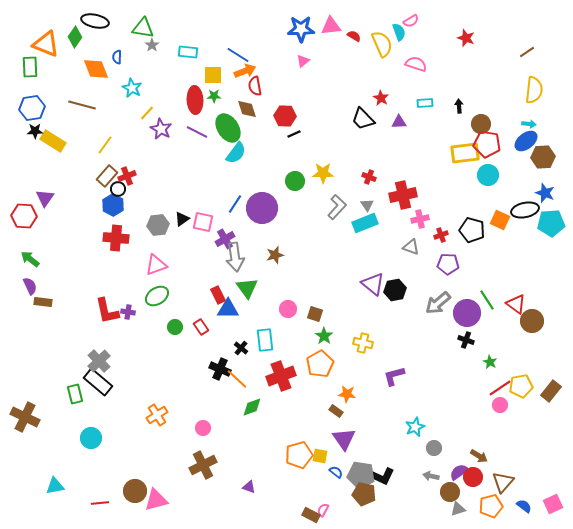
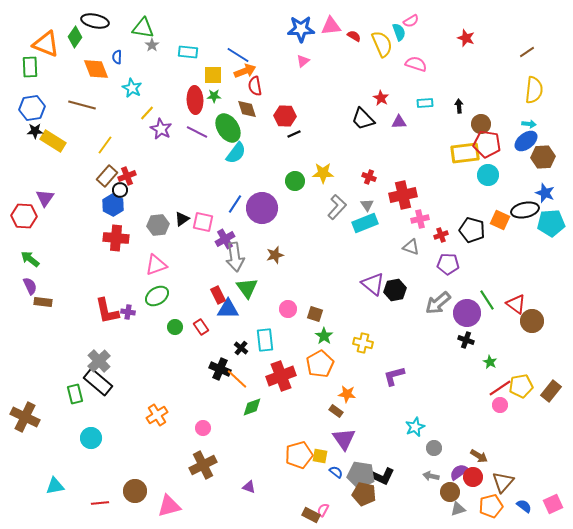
black circle at (118, 189): moved 2 px right, 1 px down
pink triangle at (156, 500): moved 13 px right, 6 px down
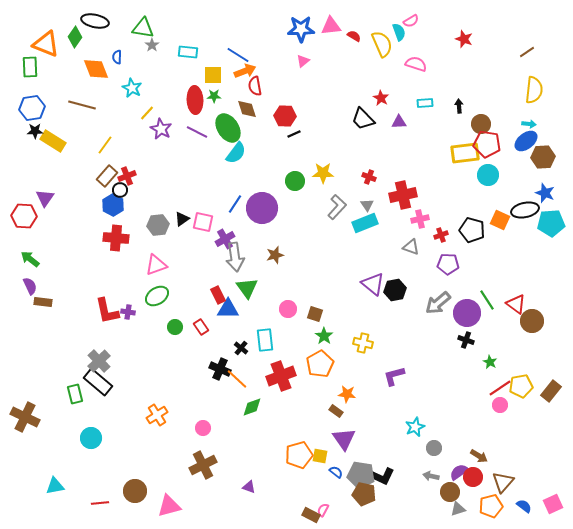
red star at (466, 38): moved 2 px left, 1 px down
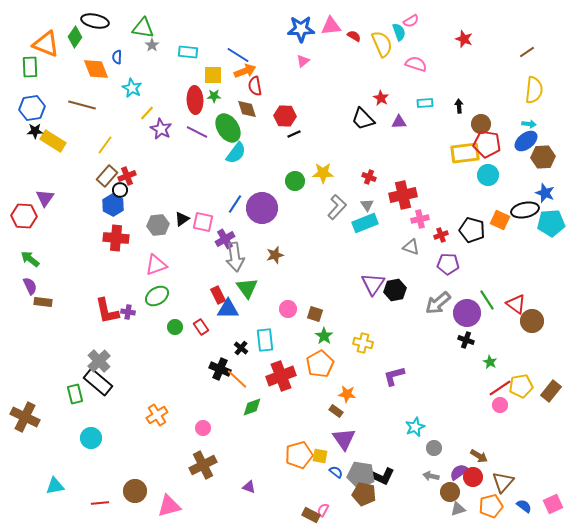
purple triangle at (373, 284): rotated 25 degrees clockwise
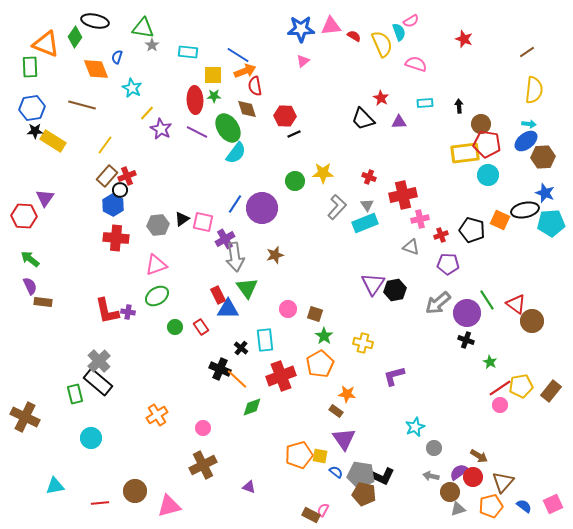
blue semicircle at (117, 57): rotated 16 degrees clockwise
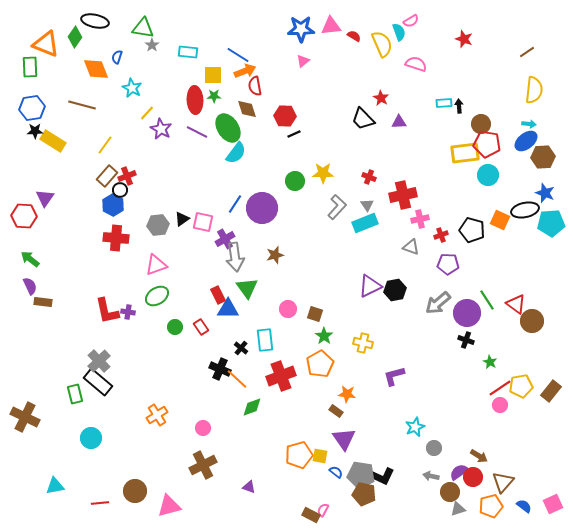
cyan rectangle at (425, 103): moved 19 px right
purple triangle at (373, 284): moved 3 px left, 2 px down; rotated 30 degrees clockwise
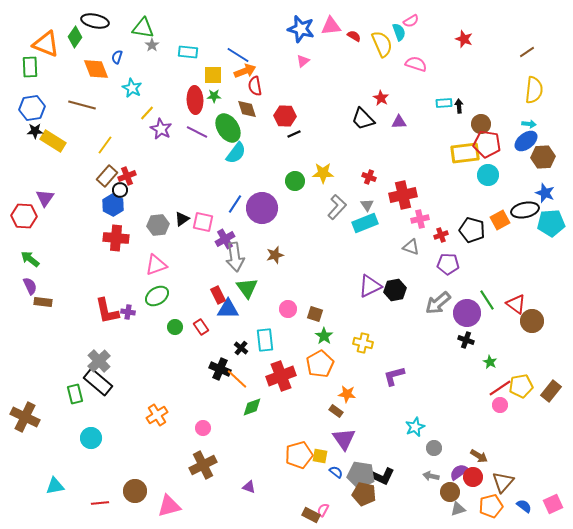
blue star at (301, 29): rotated 16 degrees clockwise
orange square at (500, 220): rotated 36 degrees clockwise
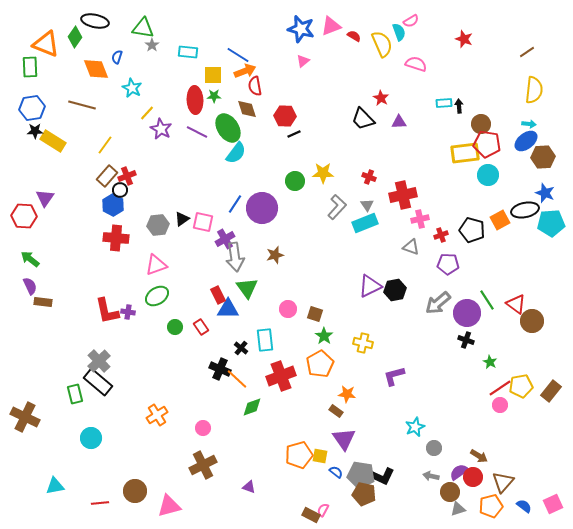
pink triangle at (331, 26): rotated 15 degrees counterclockwise
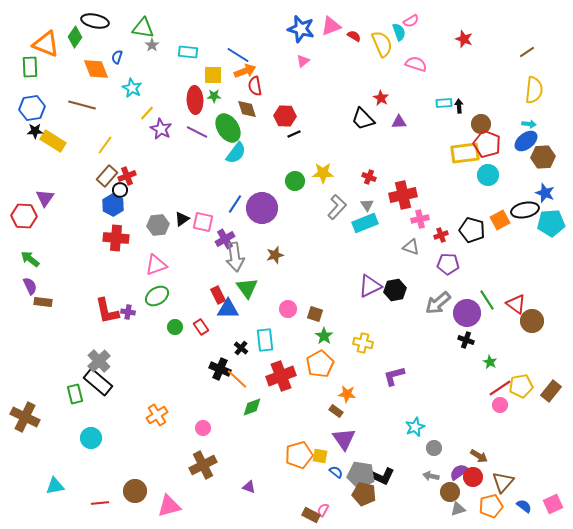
red pentagon at (487, 144): rotated 12 degrees clockwise
